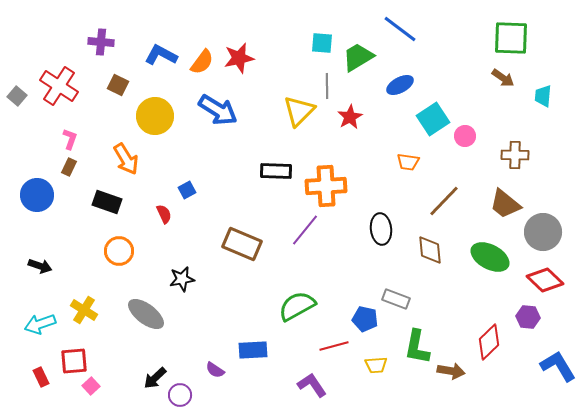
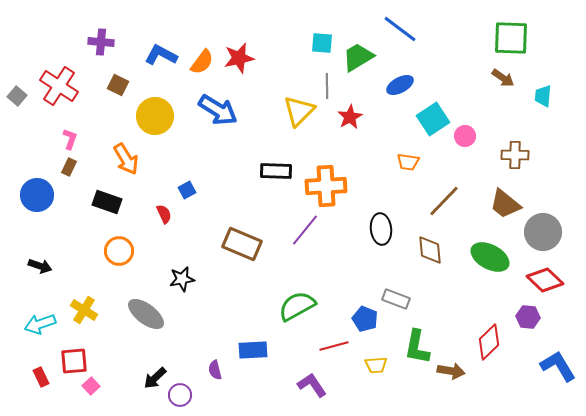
blue pentagon at (365, 319): rotated 10 degrees clockwise
purple semicircle at (215, 370): rotated 42 degrees clockwise
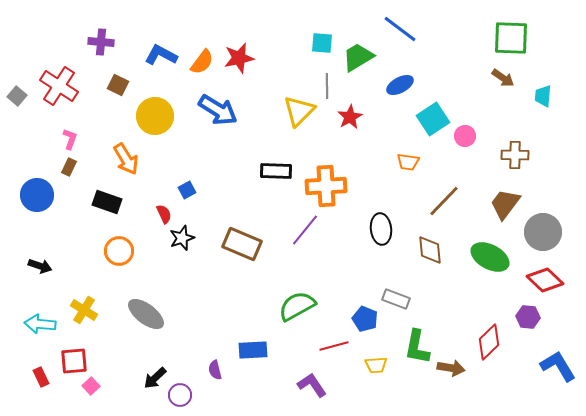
brown trapezoid at (505, 204): rotated 88 degrees clockwise
black star at (182, 279): moved 41 px up; rotated 10 degrees counterclockwise
cyan arrow at (40, 324): rotated 24 degrees clockwise
brown arrow at (451, 371): moved 3 px up
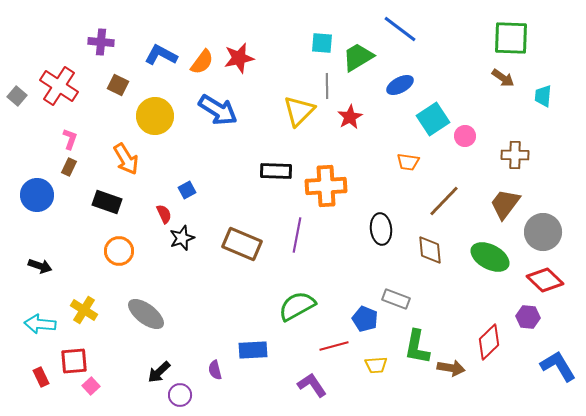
purple line at (305, 230): moved 8 px left, 5 px down; rotated 28 degrees counterclockwise
black arrow at (155, 378): moved 4 px right, 6 px up
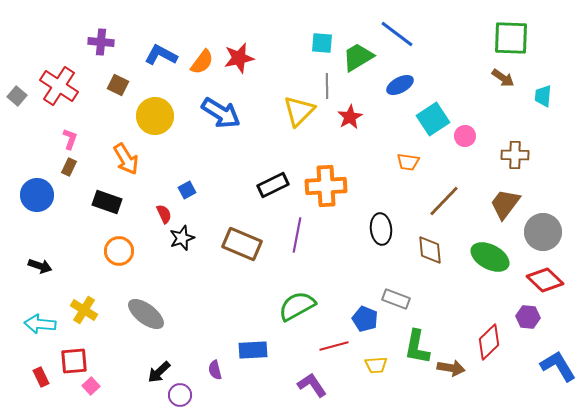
blue line at (400, 29): moved 3 px left, 5 px down
blue arrow at (218, 110): moved 3 px right, 3 px down
black rectangle at (276, 171): moved 3 px left, 14 px down; rotated 28 degrees counterclockwise
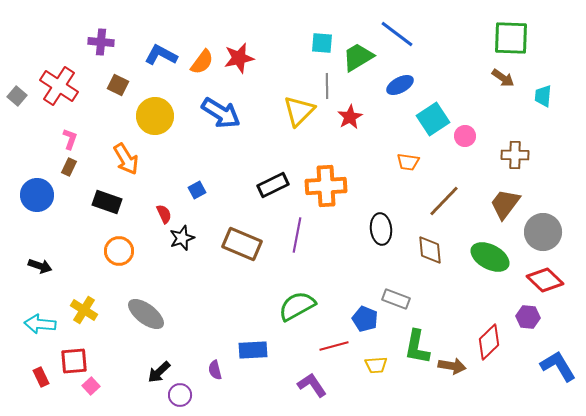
blue square at (187, 190): moved 10 px right
brown arrow at (451, 368): moved 1 px right, 2 px up
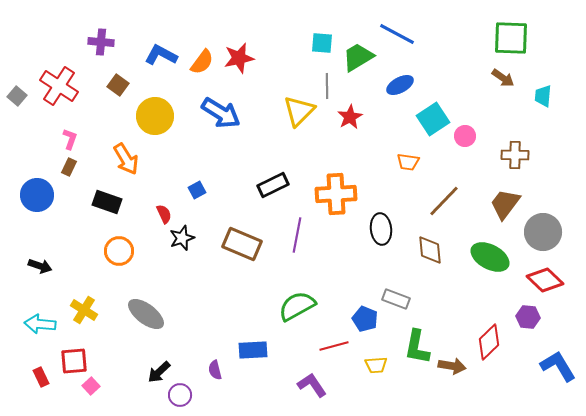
blue line at (397, 34): rotated 9 degrees counterclockwise
brown square at (118, 85): rotated 10 degrees clockwise
orange cross at (326, 186): moved 10 px right, 8 px down
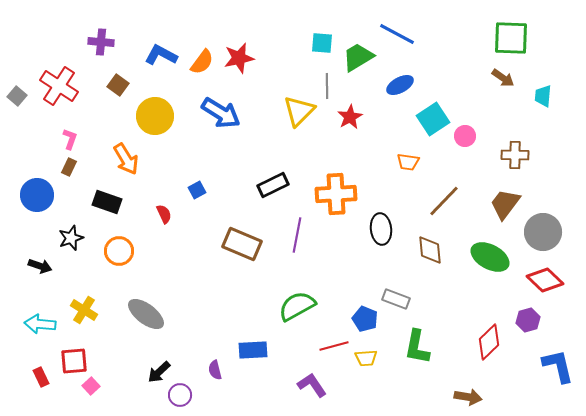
black star at (182, 238): moved 111 px left
purple hexagon at (528, 317): moved 3 px down; rotated 20 degrees counterclockwise
yellow trapezoid at (376, 365): moved 10 px left, 7 px up
brown arrow at (452, 366): moved 16 px right, 31 px down
blue L-shape at (558, 366): rotated 18 degrees clockwise
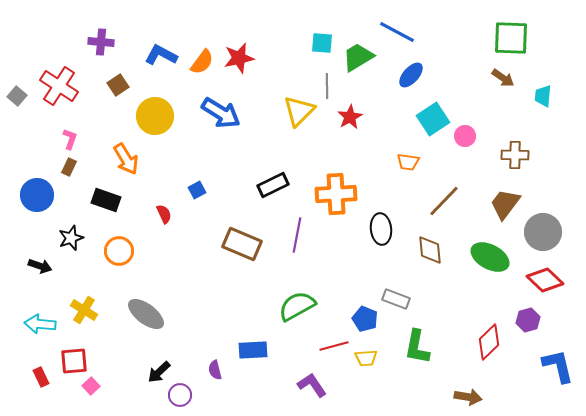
blue line at (397, 34): moved 2 px up
brown square at (118, 85): rotated 20 degrees clockwise
blue ellipse at (400, 85): moved 11 px right, 10 px up; rotated 20 degrees counterclockwise
black rectangle at (107, 202): moved 1 px left, 2 px up
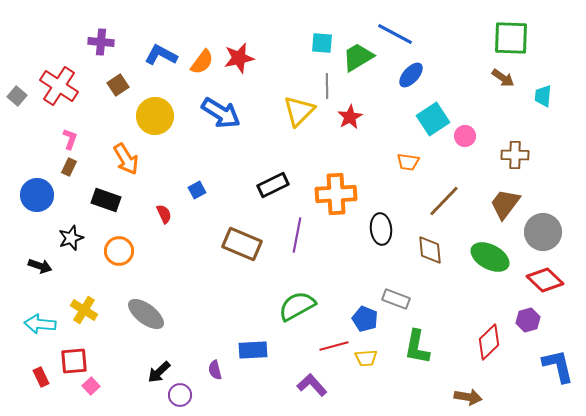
blue line at (397, 32): moved 2 px left, 2 px down
purple L-shape at (312, 385): rotated 8 degrees counterclockwise
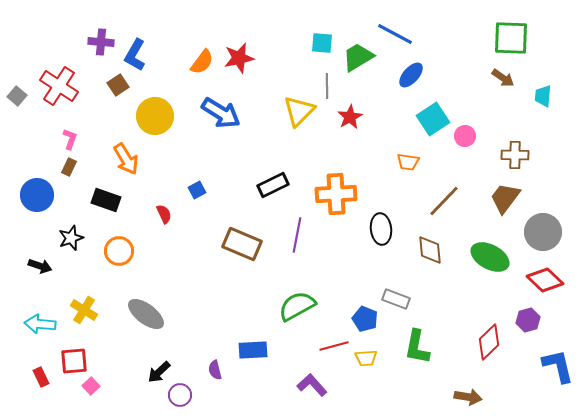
blue L-shape at (161, 55): moved 26 px left; rotated 88 degrees counterclockwise
brown trapezoid at (505, 204): moved 6 px up
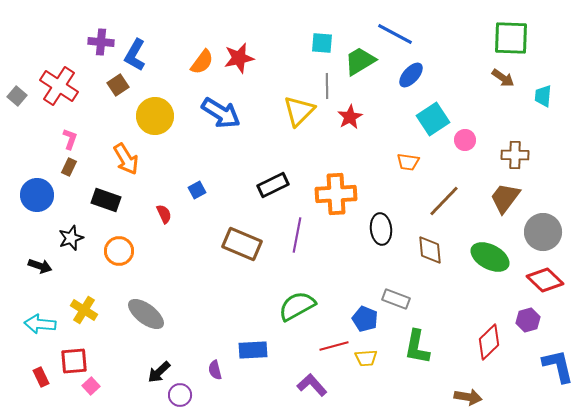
green trapezoid at (358, 57): moved 2 px right, 4 px down
pink circle at (465, 136): moved 4 px down
